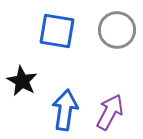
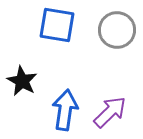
blue square: moved 6 px up
purple arrow: rotated 18 degrees clockwise
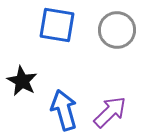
blue arrow: moved 1 px left; rotated 24 degrees counterclockwise
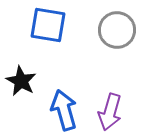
blue square: moved 9 px left
black star: moved 1 px left
purple arrow: rotated 150 degrees clockwise
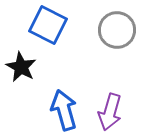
blue square: rotated 18 degrees clockwise
black star: moved 14 px up
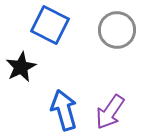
blue square: moved 2 px right
black star: rotated 16 degrees clockwise
purple arrow: rotated 18 degrees clockwise
